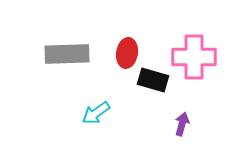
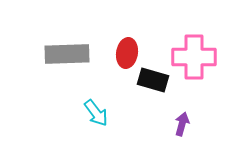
cyan arrow: rotated 92 degrees counterclockwise
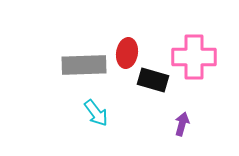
gray rectangle: moved 17 px right, 11 px down
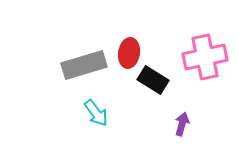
red ellipse: moved 2 px right
pink cross: moved 11 px right; rotated 12 degrees counterclockwise
gray rectangle: rotated 15 degrees counterclockwise
black rectangle: rotated 16 degrees clockwise
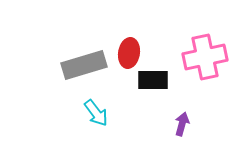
black rectangle: rotated 32 degrees counterclockwise
